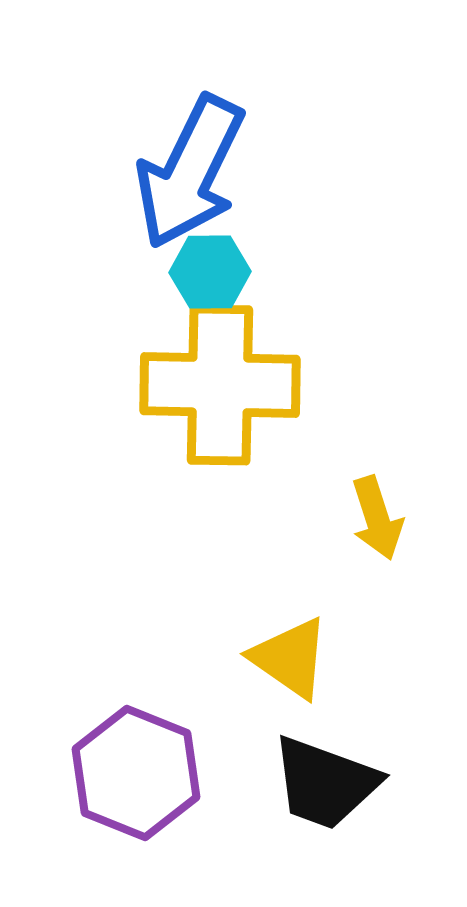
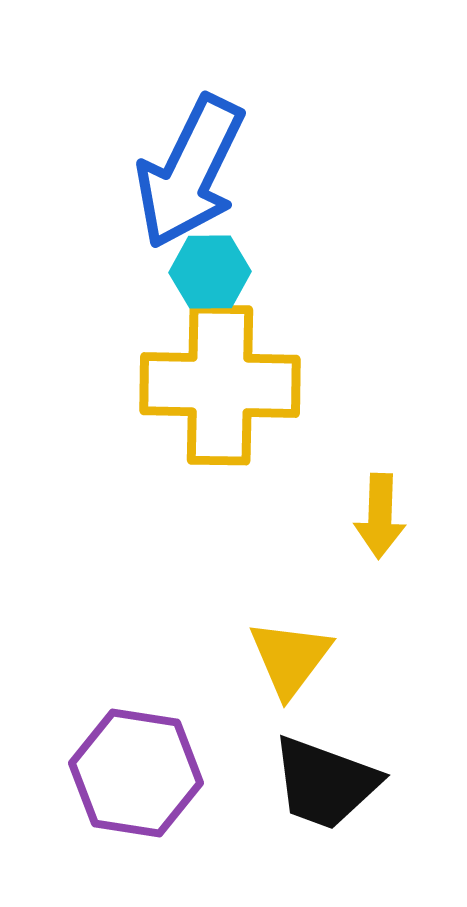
yellow arrow: moved 3 px right, 2 px up; rotated 20 degrees clockwise
yellow triangle: rotated 32 degrees clockwise
purple hexagon: rotated 13 degrees counterclockwise
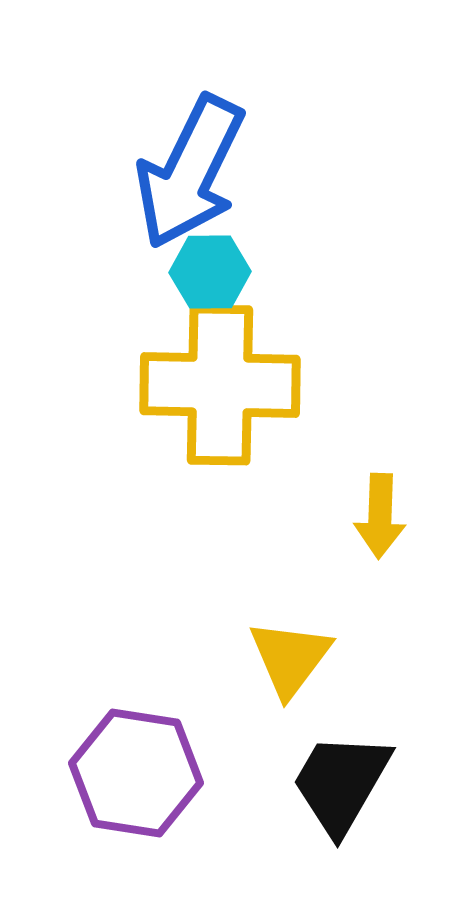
black trapezoid: moved 16 px right; rotated 100 degrees clockwise
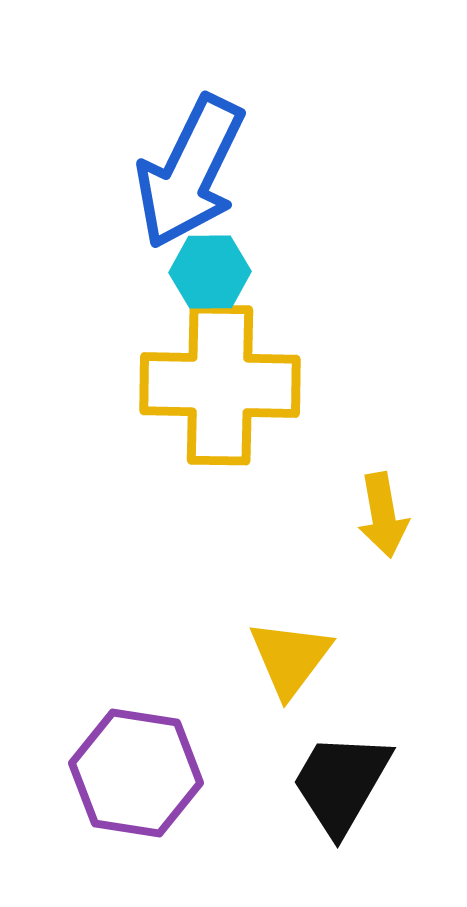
yellow arrow: moved 3 px right, 1 px up; rotated 12 degrees counterclockwise
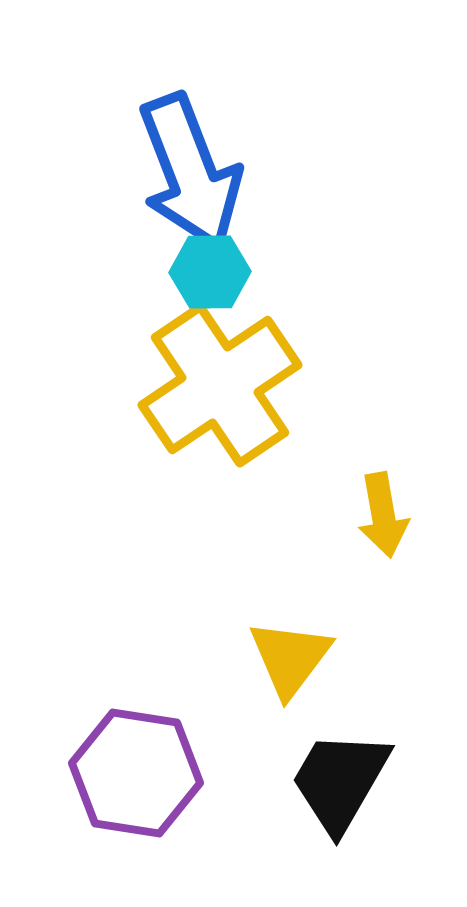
blue arrow: rotated 47 degrees counterclockwise
yellow cross: rotated 35 degrees counterclockwise
black trapezoid: moved 1 px left, 2 px up
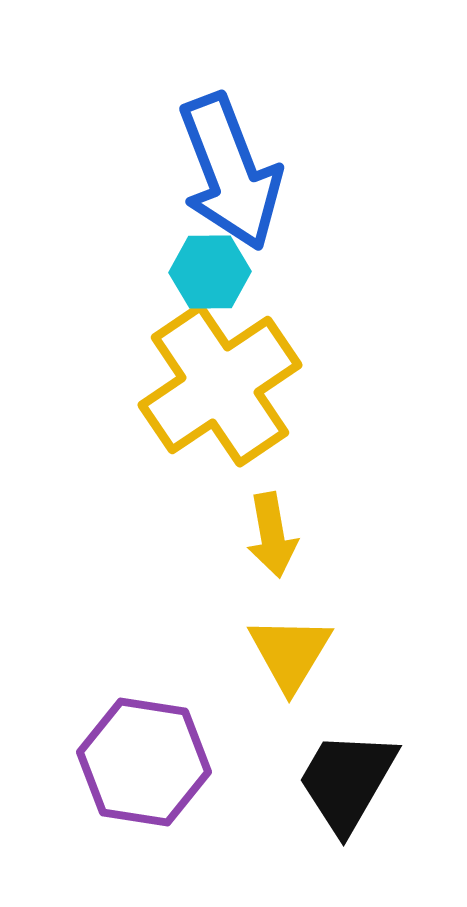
blue arrow: moved 40 px right
yellow arrow: moved 111 px left, 20 px down
yellow triangle: moved 5 px up; rotated 6 degrees counterclockwise
purple hexagon: moved 8 px right, 11 px up
black trapezoid: moved 7 px right
